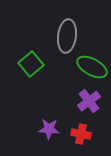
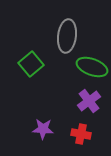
green ellipse: rotated 8 degrees counterclockwise
purple star: moved 6 px left
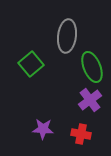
green ellipse: rotated 48 degrees clockwise
purple cross: moved 1 px right, 1 px up
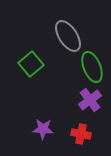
gray ellipse: moved 1 px right; rotated 40 degrees counterclockwise
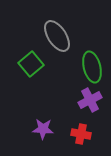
gray ellipse: moved 11 px left
green ellipse: rotated 8 degrees clockwise
purple cross: rotated 10 degrees clockwise
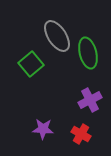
green ellipse: moved 4 px left, 14 px up
red cross: rotated 18 degrees clockwise
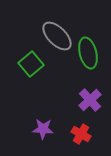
gray ellipse: rotated 12 degrees counterclockwise
purple cross: rotated 15 degrees counterclockwise
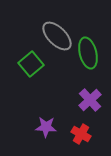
purple star: moved 3 px right, 2 px up
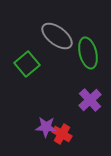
gray ellipse: rotated 8 degrees counterclockwise
green square: moved 4 px left
red cross: moved 19 px left
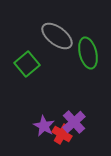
purple cross: moved 16 px left, 22 px down
purple star: moved 2 px left, 1 px up; rotated 25 degrees clockwise
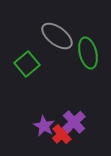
red cross: rotated 18 degrees clockwise
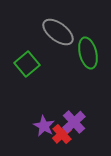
gray ellipse: moved 1 px right, 4 px up
